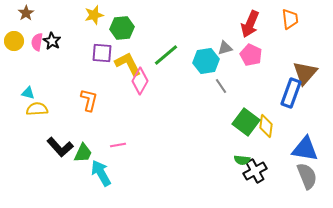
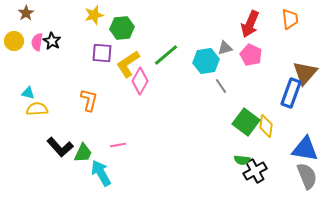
yellow L-shape: rotated 96 degrees counterclockwise
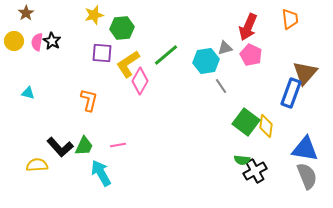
red arrow: moved 2 px left, 3 px down
yellow semicircle: moved 56 px down
green trapezoid: moved 1 px right, 7 px up
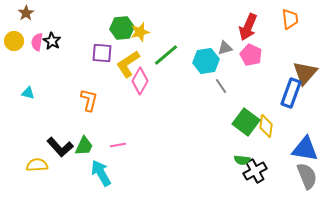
yellow star: moved 46 px right, 17 px down
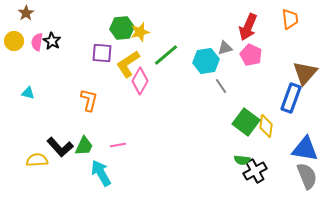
blue rectangle: moved 5 px down
yellow semicircle: moved 5 px up
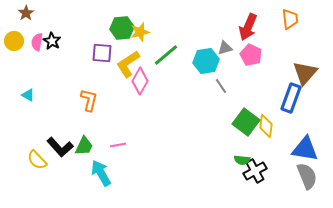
cyan triangle: moved 2 px down; rotated 16 degrees clockwise
yellow semicircle: rotated 130 degrees counterclockwise
